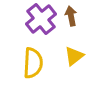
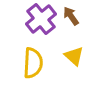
brown arrow: rotated 24 degrees counterclockwise
yellow triangle: rotated 40 degrees counterclockwise
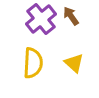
yellow triangle: moved 7 px down
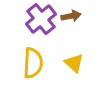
brown arrow: rotated 114 degrees clockwise
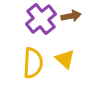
yellow triangle: moved 9 px left, 4 px up
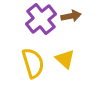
yellow semicircle: rotated 20 degrees counterclockwise
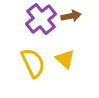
yellow semicircle: rotated 8 degrees counterclockwise
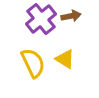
yellow triangle: rotated 10 degrees counterclockwise
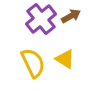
brown arrow: rotated 18 degrees counterclockwise
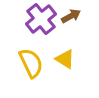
yellow semicircle: moved 2 px left
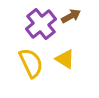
purple cross: moved 5 px down
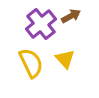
yellow triangle: rotated 15 degrees clockwise
